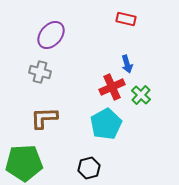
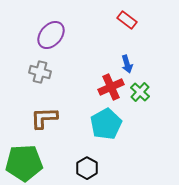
red rectangle: moved 1 px right, 1 px down; rotated 24 degrees clockwise
red cross: moved 1 px left
green cross: moved 1 px left, 3 px up
black hexagon: moved 2 px left; rotated 15 degrees counterclockwise
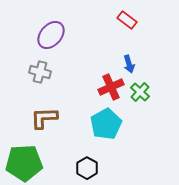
blue arrow: moved 2 px right
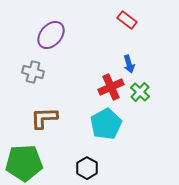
gray cross: moved 7 px left
